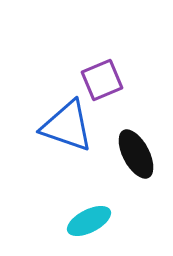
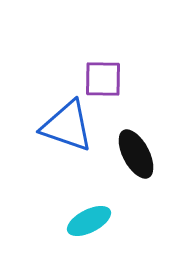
purple square: moved 1 px right, 1 px up; rotated 24 degrees clockwise
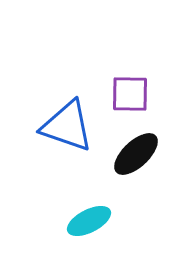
purple square: moved 27 px right, 15 px down
black ellipse: rotated 75 degrees clockwise
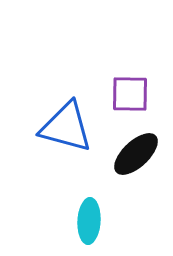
blue triangle: moved 1 px left, 1 px down; rotated 4 degrees counterclockwise
cyan ellipse: rotated 60 degrees counterclockwise
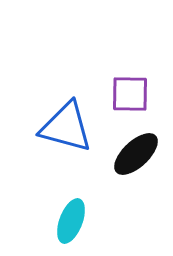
cyan ellipse: moved 18 px left; rotated 18 degrees clockwise
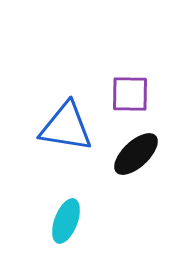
blue triangle: rotated 6 degrees counterclockwise
cyan ellipse: moved 5 px left
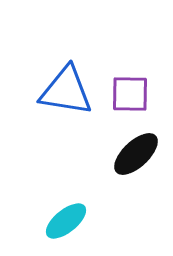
blue triangle: moved 36 px up
cyan ellipse: rotated 30 degrees clockwise
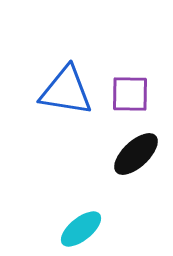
cyan ellipse: moved 15 px right, 8 px down
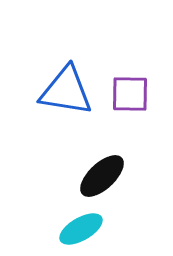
black ellipse: moved 34 px left, 22 px down
cyan ellipse: rotated 9 degrees clockwise
